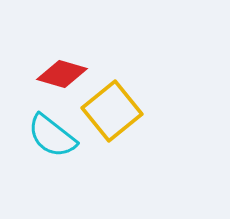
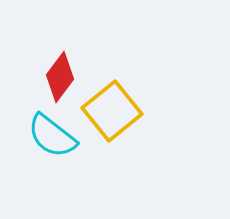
red diamond: moved 2 px left, 3 px down; rotated 69 degrees counterclockwise
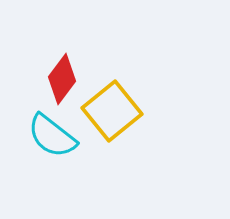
red diamond: moved 2 px right, 2 px down
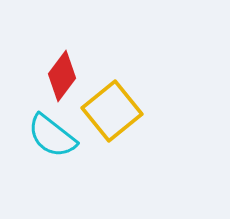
red diamond: moved 3 px up
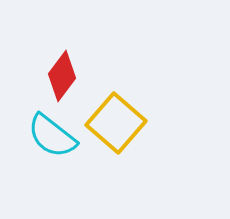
yellow square: moved 4 px right, 12 px down; rotated 10 degrees counterclockwise
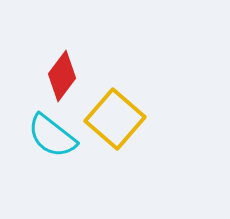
yellow square: moved 1 px left, 4 px up
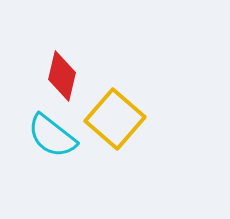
red diamond: rotated 24 degrees counterclockwise
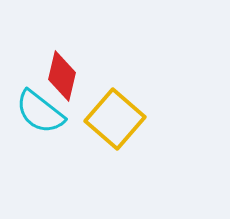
cyan semicircle: moved 12 px left, 24 px up
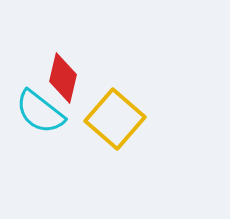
red diamond: moved 1 px right, 2 px down
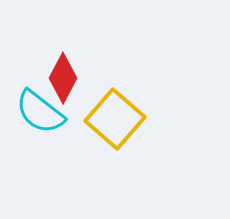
red diamond: rotated 15 degrees clockwise
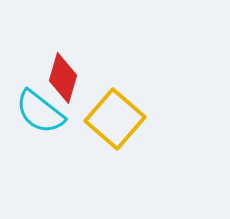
red diamond: rotated 12 degrees counterclockwise
